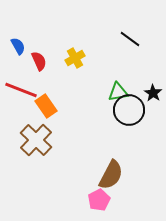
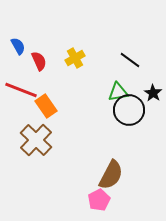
black line: moved 21 px down
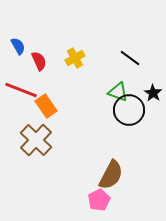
black line: moved 2 px up
green triangle: rotated 30 degrees clockwise
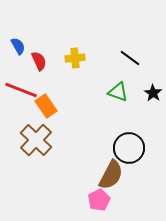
yellow cross: rotated 24 degrees clockwise
black circle: moved 38 px down
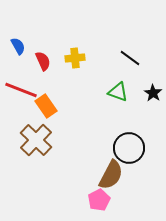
red semicircle: moved 4 px right
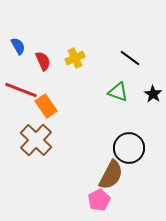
yellow cross: rotated 18 degrees counterclockwise
black star: moved 1 px down
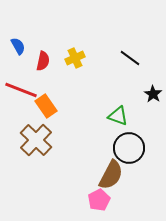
red semicircle: rotated 36 degrees clockwise
green triangle: moved 24 px down
